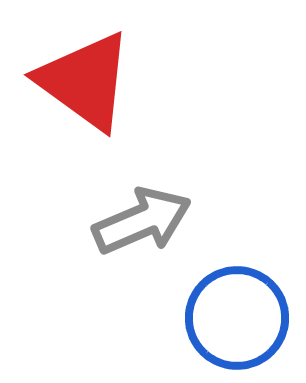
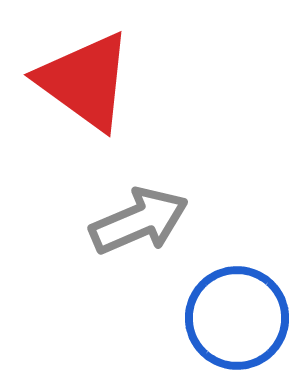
gray arrow: moved 3 px left
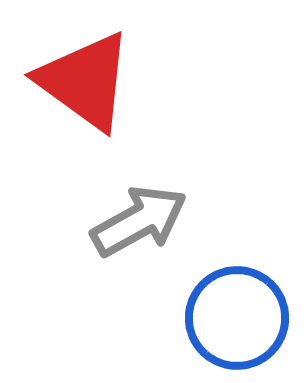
gray arrow: rotated 6 degrees counterclockwise
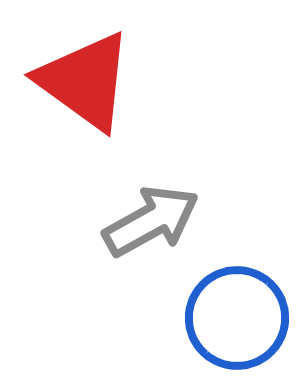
gray arrow: moved 12 px right
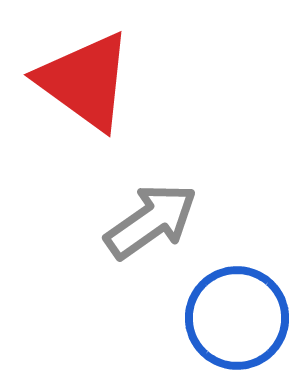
gray arrow: rotated 6 degrees counterclockwise
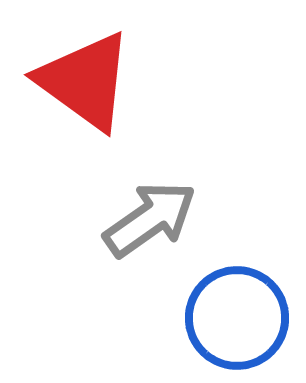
gray arrow: moved 1 px left, 2 px up
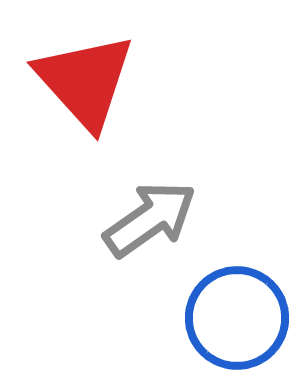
red triangle: rotated 12 degrees clockwise
